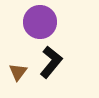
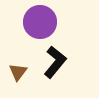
black L-shape: moved 4 px right
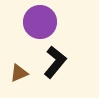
brown triangle: moved 1 px right, 1 px down; rotated 30 degrees clockwise
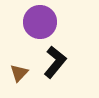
brown triangle: rotated 24 degrees counterclockwise
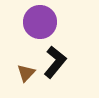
brown triangle: moved 7 px right
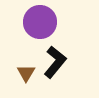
brown triangle: rotated 12 degrees counterclockwise
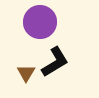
black L-shape: rotated 20 degrees clockwise
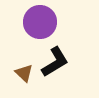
brown triangle: moved 2 px left; rotated 18 degrees counterclockwise
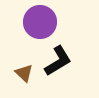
black L-shape: moved 3 px right, 1 px up
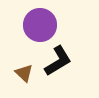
purple circle: moved 3 px down
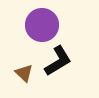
purple circle: moved 2 px right
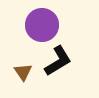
brown triangle: moved 1 px left, 1 px up; rotated 12 degrees clockwise
